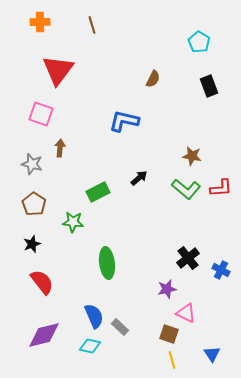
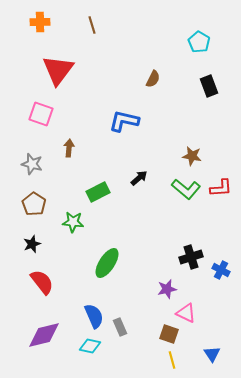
brown arrow: moved 9 px right
black cross: moved 3 px right, 1 px up; rotated 20 degrees clockwise
green ellipse: rotated 40 degrees clockwise
gray rectangle: rotated 24 degrees clockwise
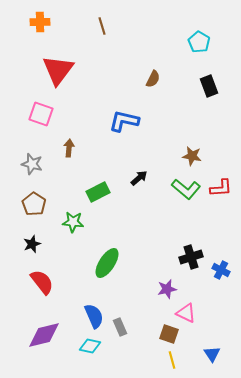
brown line: moved 10 px right, 1 px down
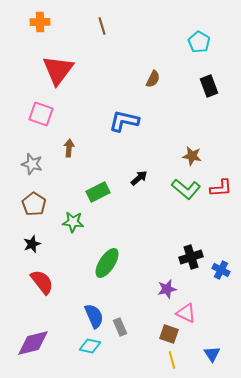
purple diamond: moved 11 px left, 8 px down
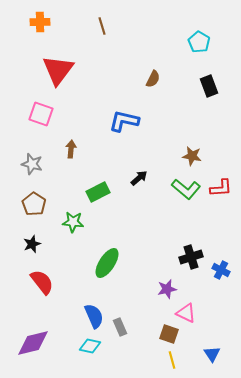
brown arrow: moved 2 px right, 1 px down
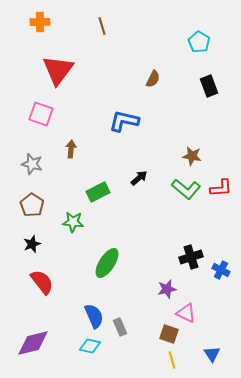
brown pentagon: moved 2 px left, 1 px down
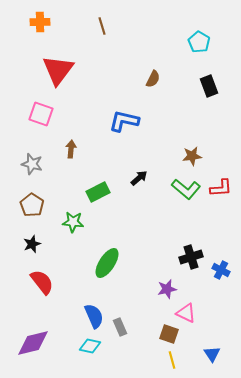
brown star: rotated 18 degrees counterclockwise
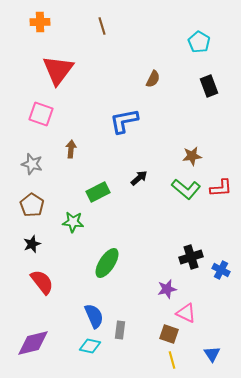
blue L-shape: rotated 24 degrees counterclockwise
gray rectangle: moved 3 px down; rotated 30 degrees clockwise
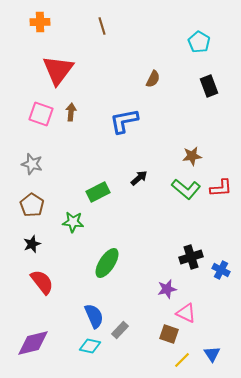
brown arrow: moved 37 px up
gray rectangle: rotated 36 degrees clockwise
yellow line: moved 10 px right; rotated 60 degrees clockwise
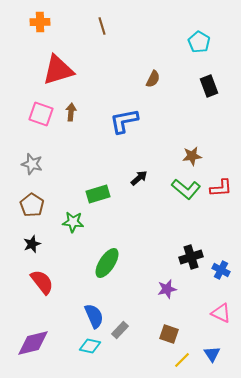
red triangle: rotated 36 degrees clockwise
green rectangle: moved 2 px down; rotated 10 degrees clockwise
pink triangle: moved 35 px right
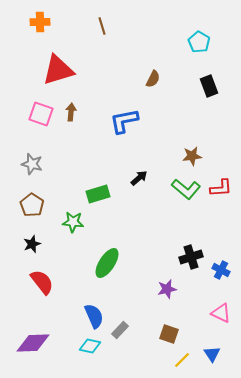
purple diamond: rotated 12 degrees clockwise
